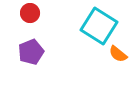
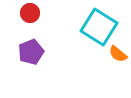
cyan square: moved 1 px down
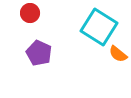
purple pentagon: moved 8 px right, 1 px down; rotated 25 degrees counterclockwise
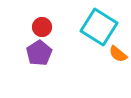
red circle: moved 12 px right, 14 px down
purple pentagon: rotated 15 degrees clockwise
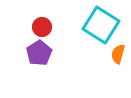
cyan square: moved 2 px right, 2 px up
orange semicircle: rotated 66 degrees clockwise
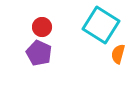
purple pentagon: rotated 15 degrees counterclockwise
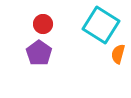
red circle: moved 1 px right, 3 px up
purple pentagon: rotated 10 degrees clockwise
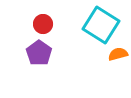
orange semicircle: rotated 60 degrees clockwise
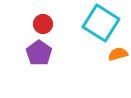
cyan square: moved 2 px up
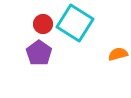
cyan square: moved 26 px left
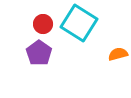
cyan square: moved 4 px right
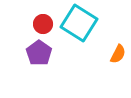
orange semicircle: rotated 132 degrees clockwise
